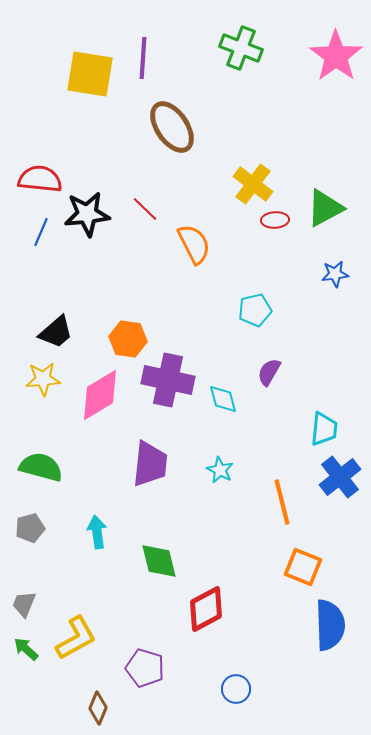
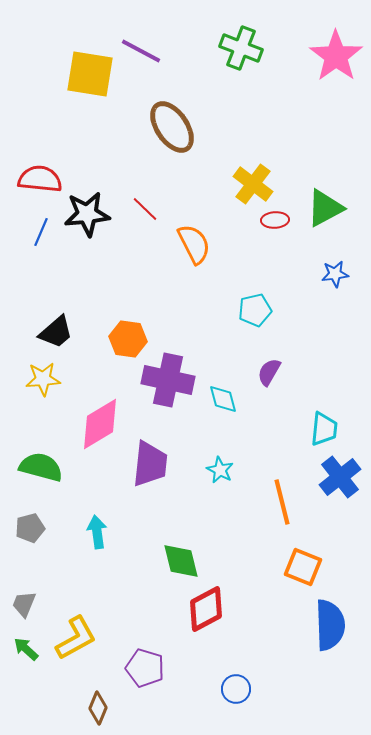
purple line: moved 2 px left, 7 px up; rotated 66 degrees counterclockwise
pink diamond: moved 29 px down
green diamond: moved 22 px right
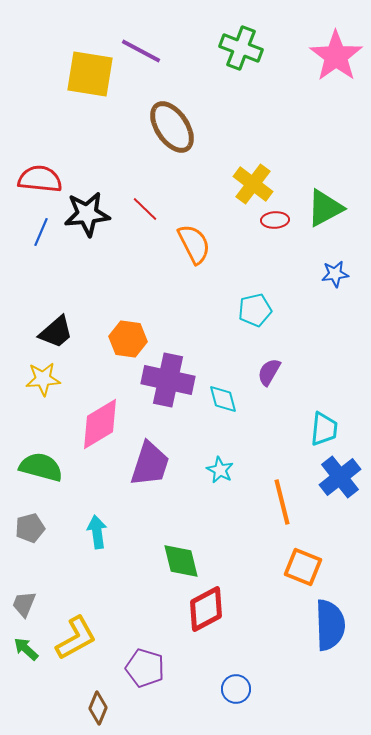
purple trapezoid: rotated 12 degrees clockwise
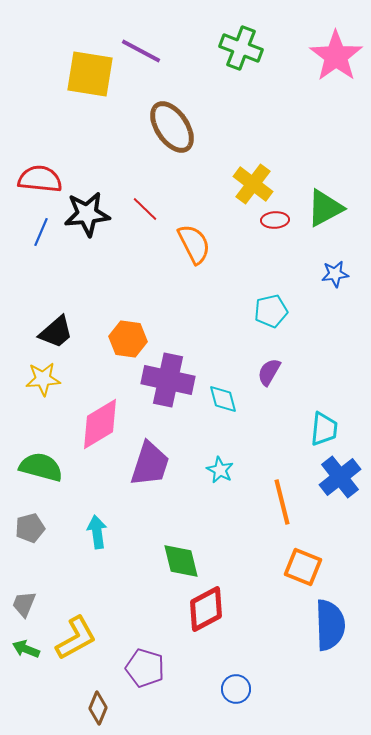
cyan pentagon: moved 16 px right, 1 px down
green arrow: rotated 20 degrees counterclockwise
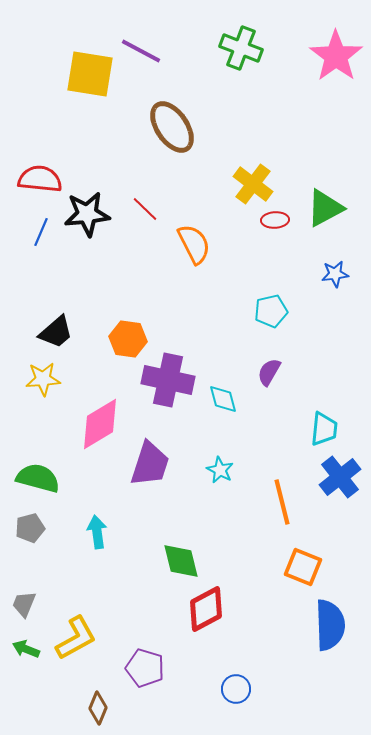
green semicircle: moved 3 px left, 11 px down
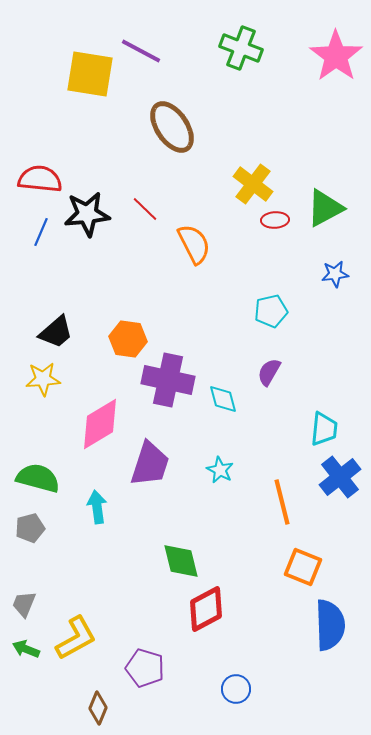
cyan arrow: moved 25 px up
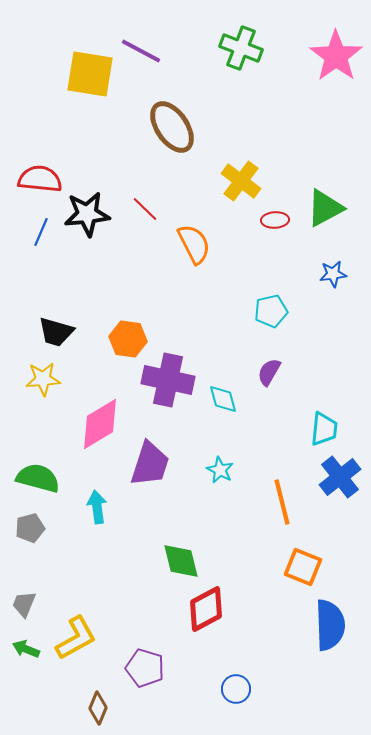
yellow cross: moved 12 px left, 3 px up
blue star: moved 2 px left
black trapezoid: rotated 57 degrees clockwise
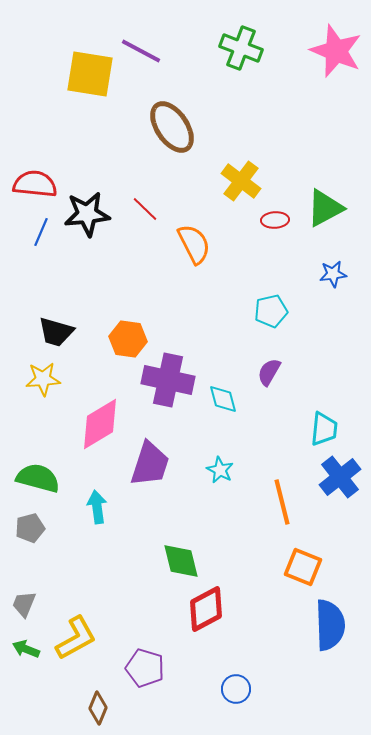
pink star: moved 5 px up; rotated 14 degrees counterclockwise
red semicircle: moved 5 px left, 5 px down
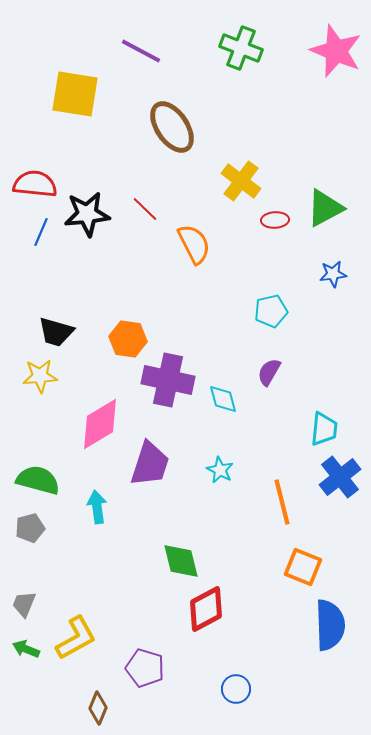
yellow square: moved 15 px left, 20 px down
yellow star: moved 3 px left, 3 px up
green semicircle: moved 2 px down
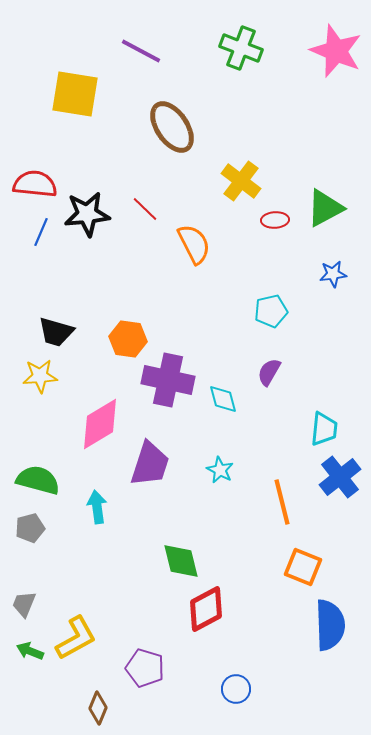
green arrow: moved 4 px right, 2 px down
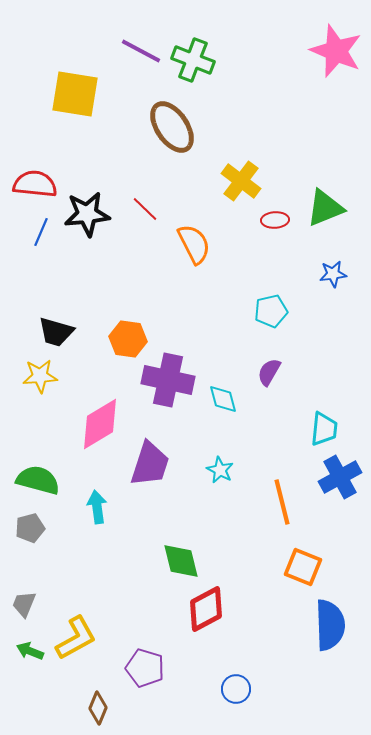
green cross: moved 48 px left, 12 px down
green triangle: rotated 6 degrees clockwise
blue cross: rotated 9 degrees clockwise
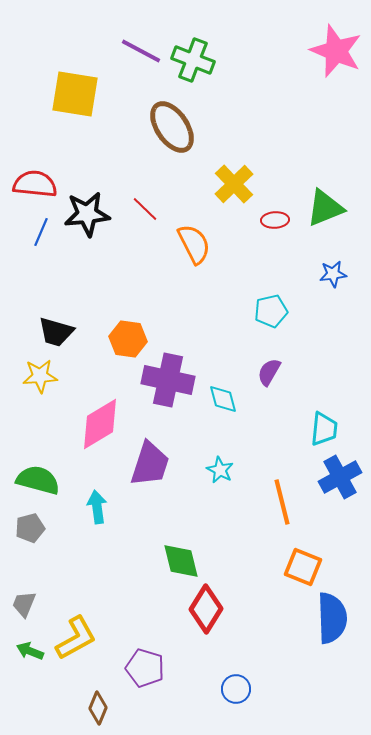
yellow cross: moved 7 px left, 3 px down; rotated 9 degrees clockwise
red diamond: rotated 30 degrees counterclockwise
blue semicircle: moved 2 px right, 7 px up
